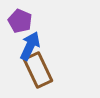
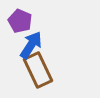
blue arrow: moved 1 px right, 1 px up; rotated 8 degrees clockwise
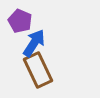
blue arrow: moved 3 px right, 2 px up
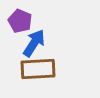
brown rectangle: moved 1 px up; rotated 68 degrees counterclockwise
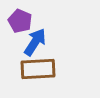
blue arrow: moved 1 px right, 1 px up
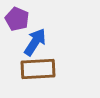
purple pentagon: moved 3 px left, 2 px up
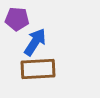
purple pentagon: rotated 20 degrees counterclockwise
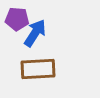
blue arrow: moved 9 px up
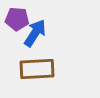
brown rectangle: moved 1 px left
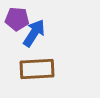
blue arrow: moved 1 px left
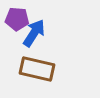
brown rectangle: rotated 16 degrees clockwise
